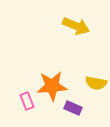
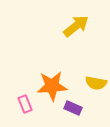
yellow arrow: rotated 60 degrees counterclockwise
pink rectangle: moved 2 px left, 3 px down
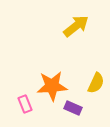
yellow semicircle: rotated 75 degrees counterclockwise
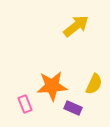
yellow semicircle: moved 2 px left, 1 px down
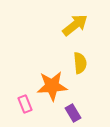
yellow arrow: moved 1 px left, 1 px up
yellow semicircle: moved 14 px left, 21 px up; rotated 30 degrees counterclockwise
purple rectangle: moved 5 px down; rotated 36 degrees clockwise
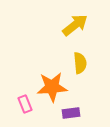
orange star: moved 1 px down
purple rectangle: moved 2 px left; rotated 66 degrees counterclockwise
